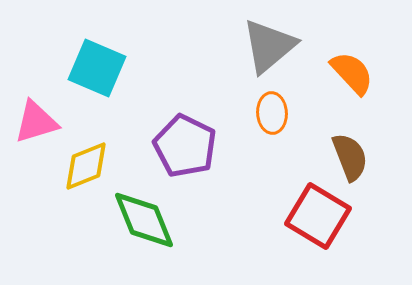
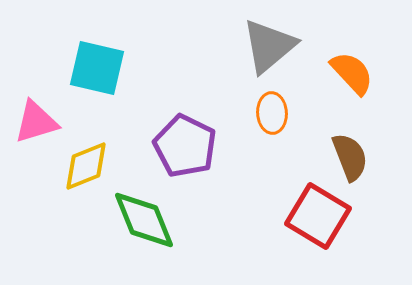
cyan square: rotated 10 degrees counterclockwise
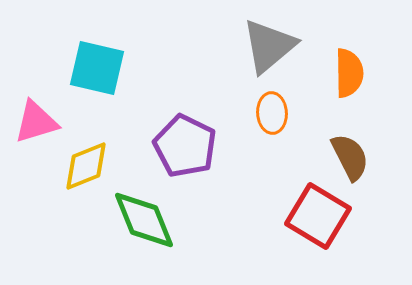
orange semicircle: moved 3 px left; rotated 42 degrees clockwise
brown semicircle: rotated 6 degrees counterclockwise
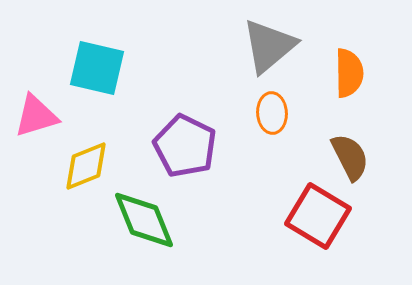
pink triangle: moved 6 px up
